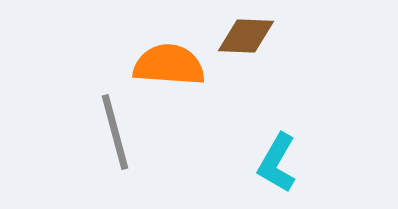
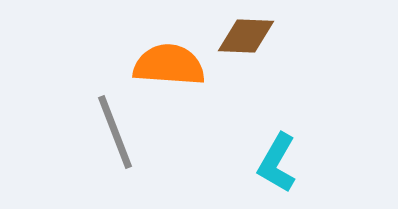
gray line: rotated 6 degrees counterclockwise
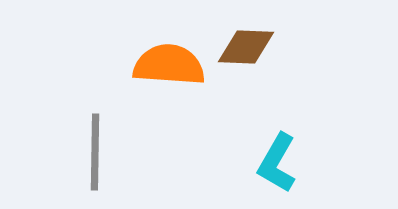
brown diamond: moved 11 px down
gray line: moved 20 px left, 20 px down; rotated 22 degrees clockwise
